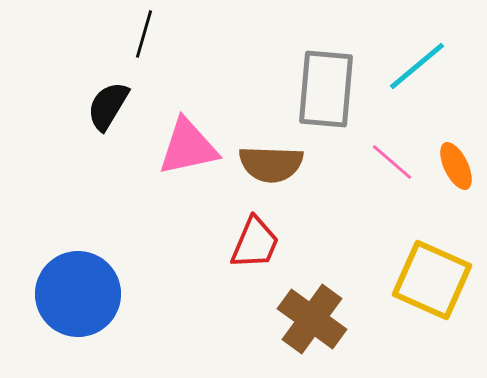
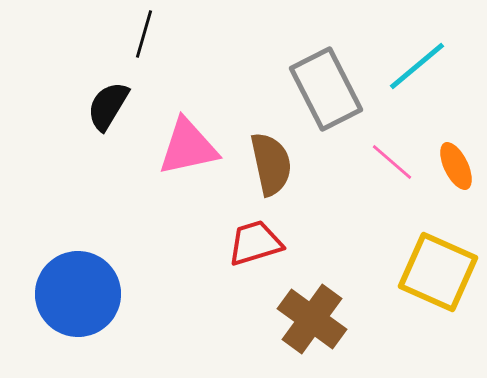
gray rectangle: rotated 32 degrees counterclockwise
brown semicircle: rotated 104 degrees counterclockwise
red trapezoid: rotated 130 degrees counterclockwise
yellow square: moved 6 px right, 8 px up
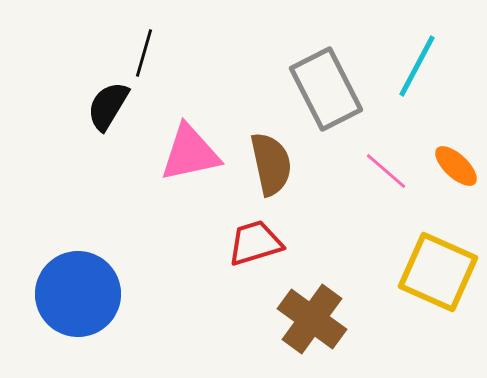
black line: moved 19 px down
cyan line: rotated 22 degrees counterclockwise
pink triangle: moved 2 px right, 6 px down
pink line: moved 6 px left, 9 px down
orange ellipse: rotated 21 degrees counterclockwise
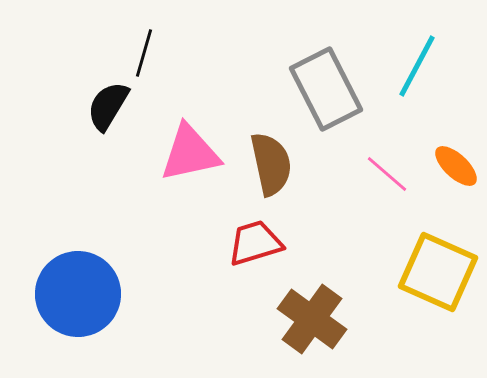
pink line: moved 1 px right, 3 px down
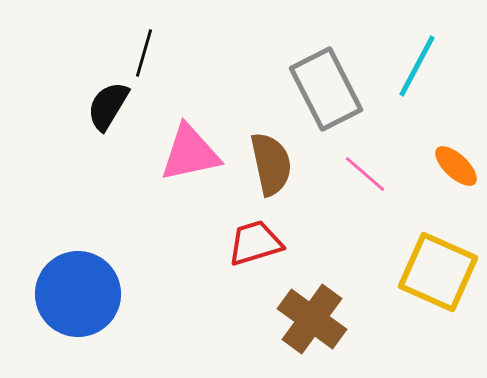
pink line: moved 22 px left
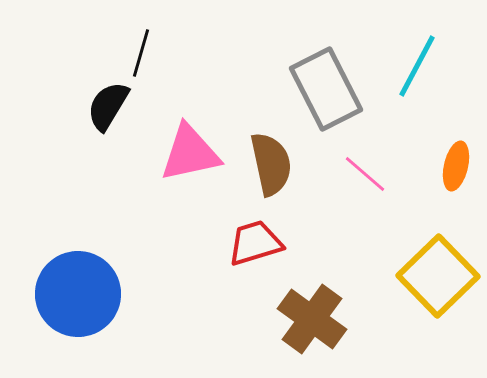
black line: moved 3 px left
orange ellipse: rotated 60 degrees clockwise
yellow square: moved 4 px down; rotated 22 degrees clockwise
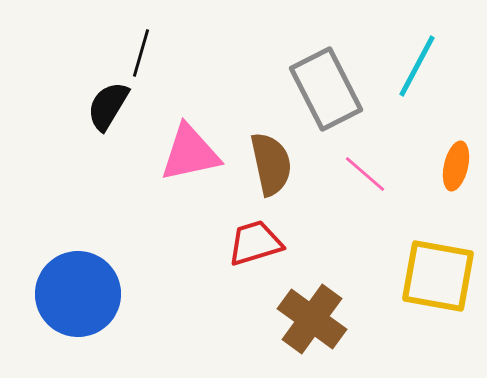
yellow square: rotated 36 degrees counterclockwise
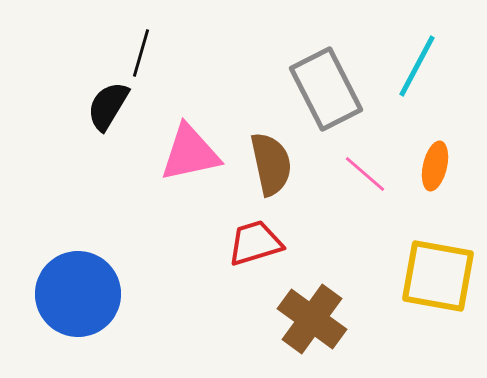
orange ellipse: moved 21 px left
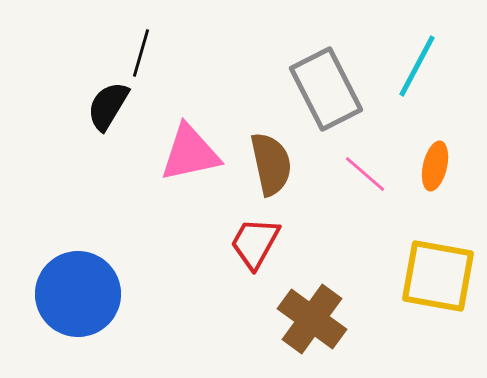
red trapezoid: rotated 44 degrees counterclockwise
